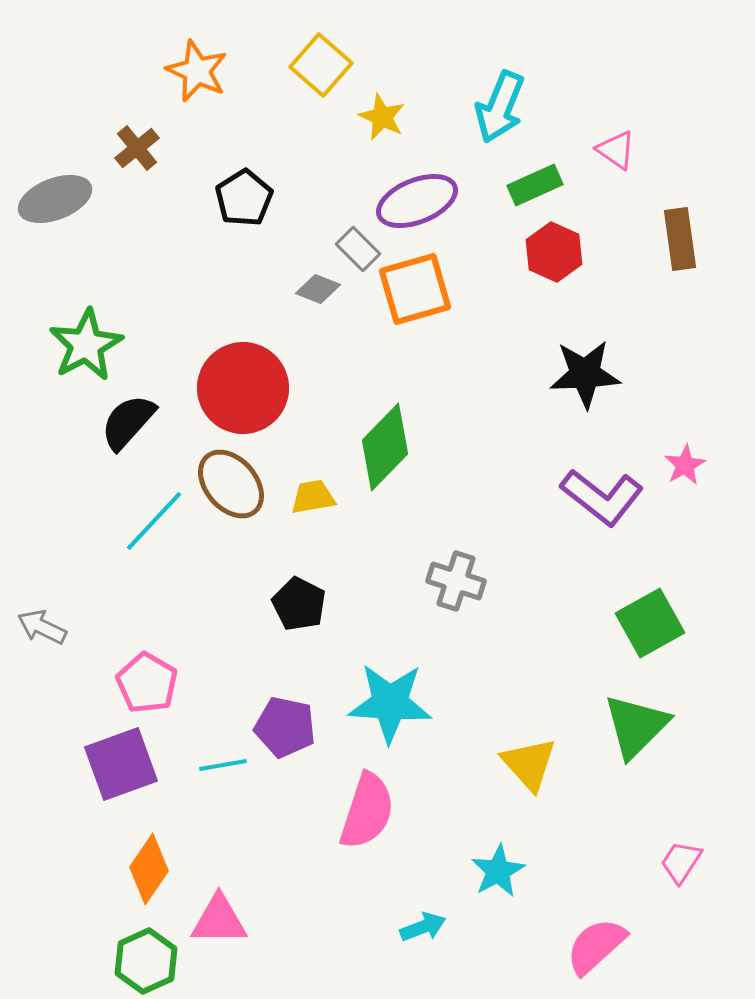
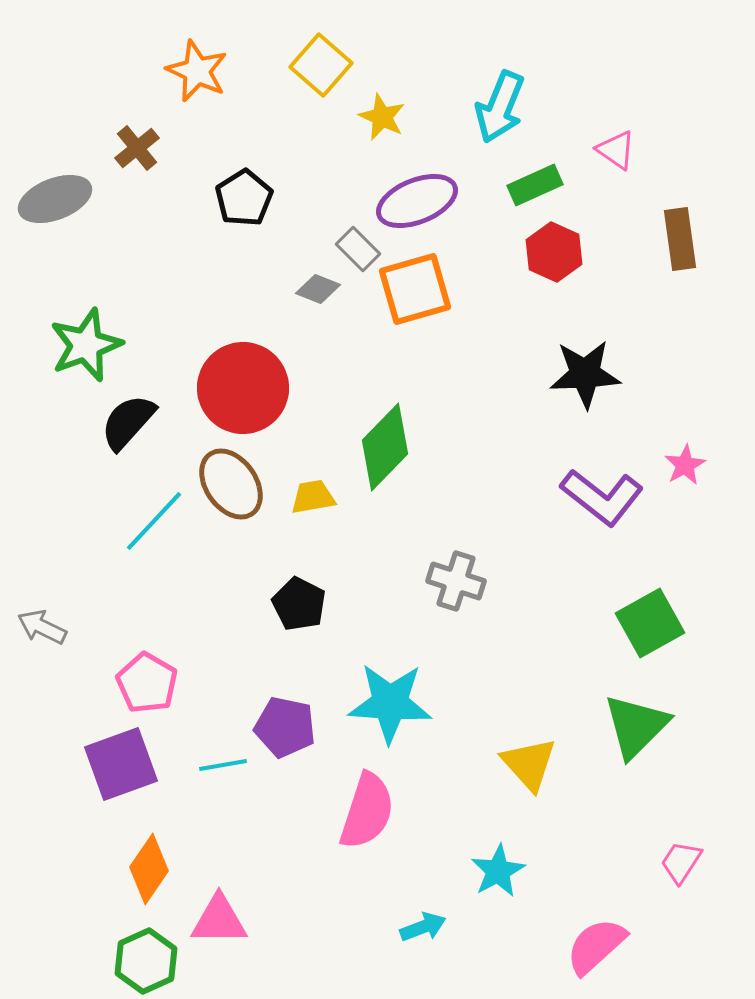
green star at (86, 345): rotated 8 degrees clockwise
brown ellipse at (231, 484): rotated 6 degrees clockwise
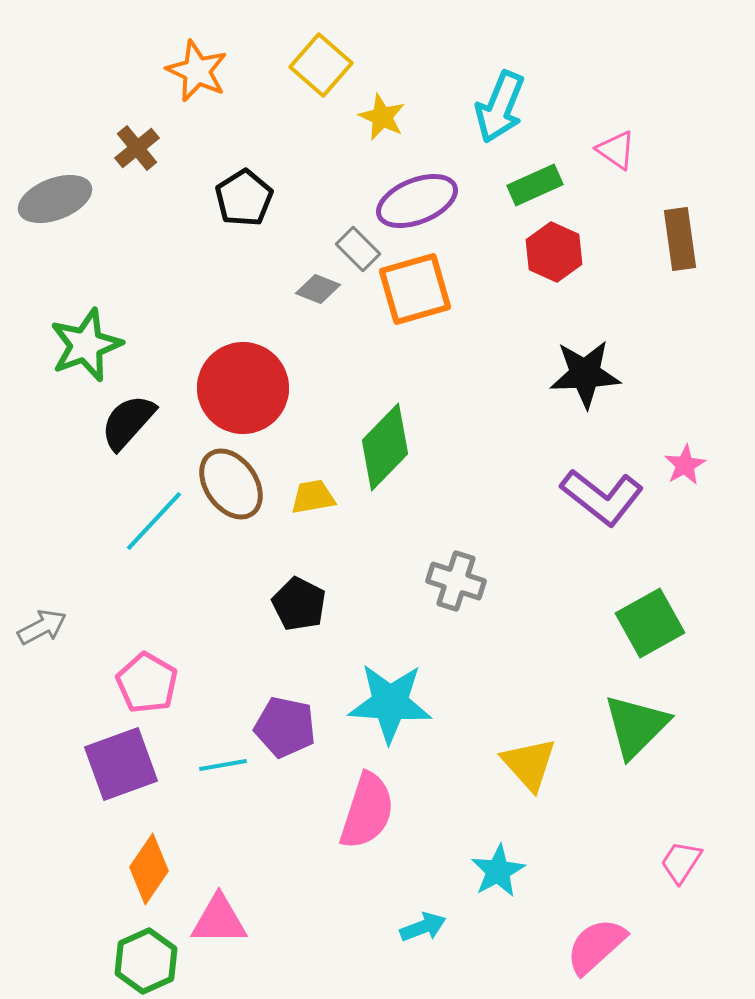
gray arrow at (42, 627): rotated 126 degrees clockwise
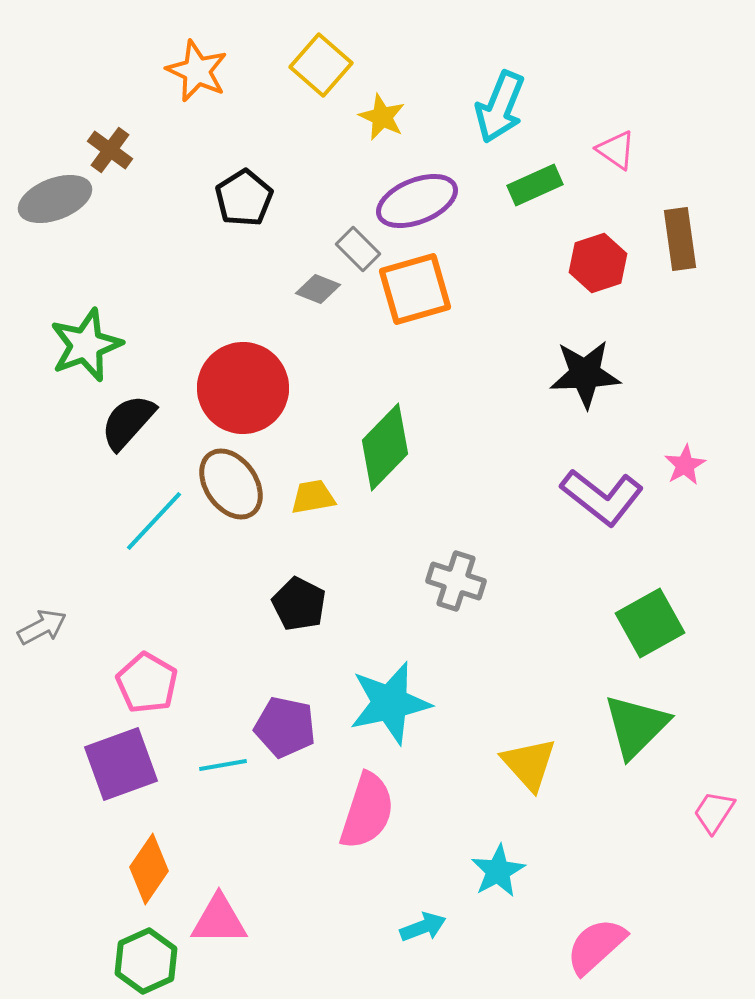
brown cross at (137, 148): moved 27 px left, 2 px down; rotated 15 degrees counterclockwise
red hexagon at (554, 252): moved 44 px right, 11 px down; rotated 18 degrees clockwise
cyan star at (390, 703): rotated 16 degrees counterclockwise
pink trapezoid at (681, 862): moved 33 px right, 50 px up
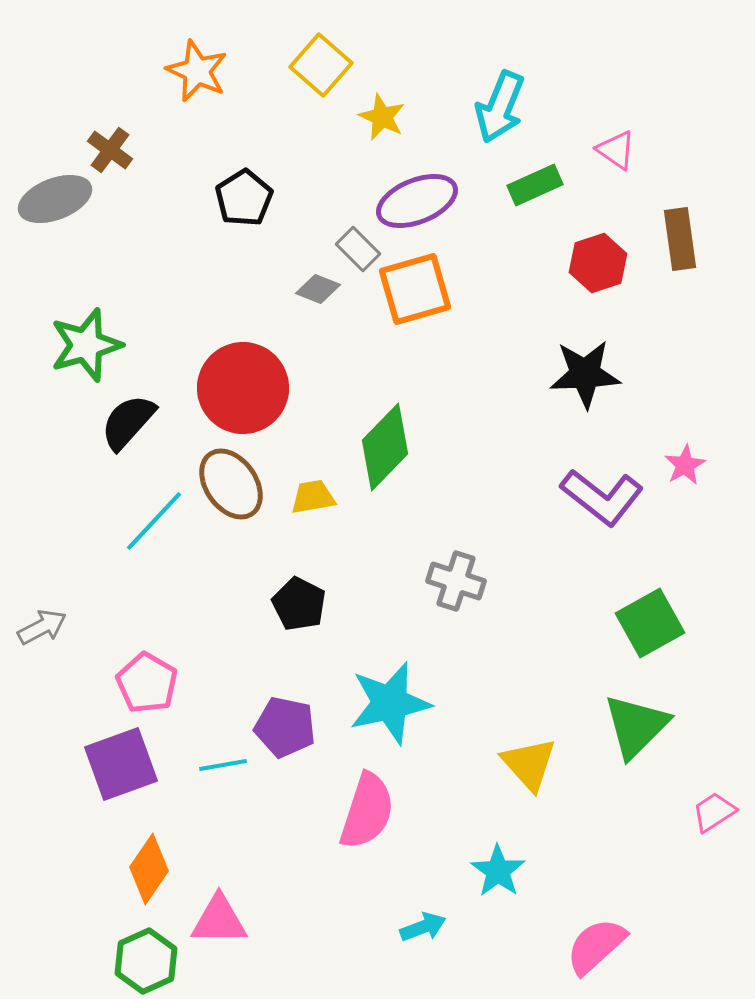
green star at (86, 345): rotated 4 degrees clockwise
pink trapezoid at (714, 812): rotated 24 degrees clockwise
cyan star at (498, 871): rotated 8 degrees counterclockwise
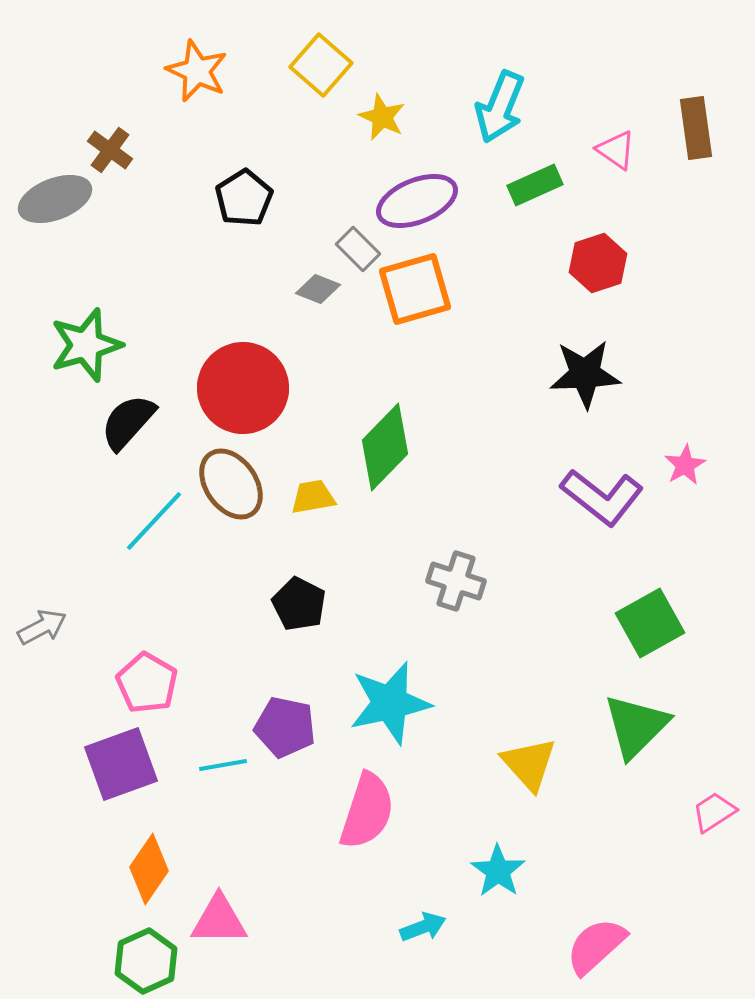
brown rectangle at (680, 239): moved 16 px right, 111 px up
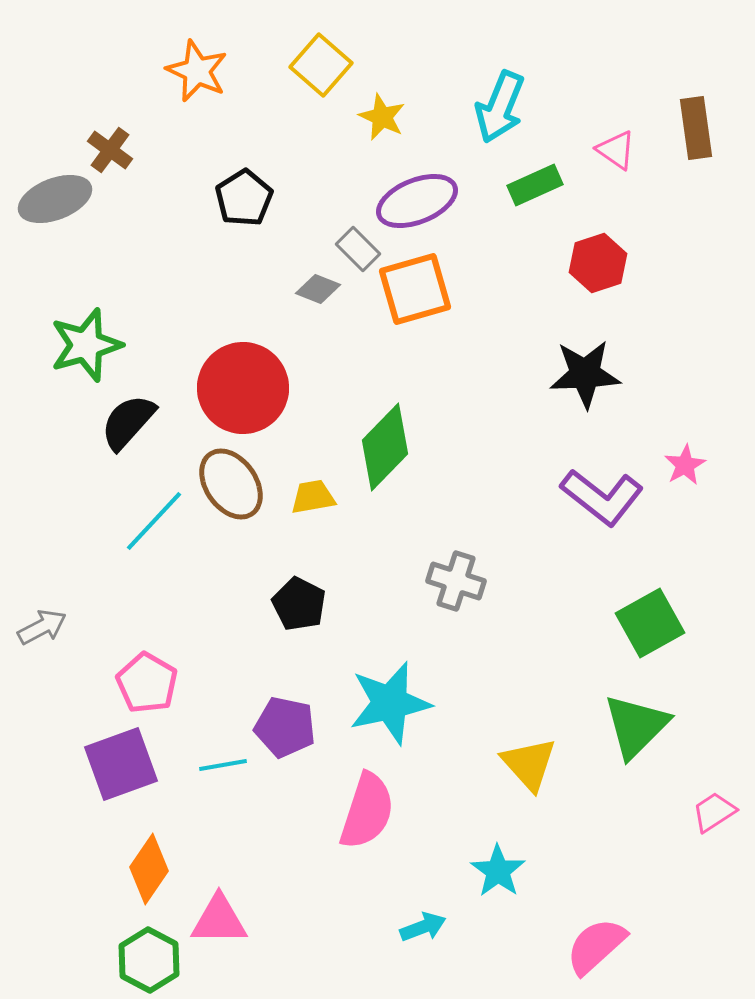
green hexagon at (146, 961): moved 3 px right, 1 px up; rotated 8 degrees counterclockwise
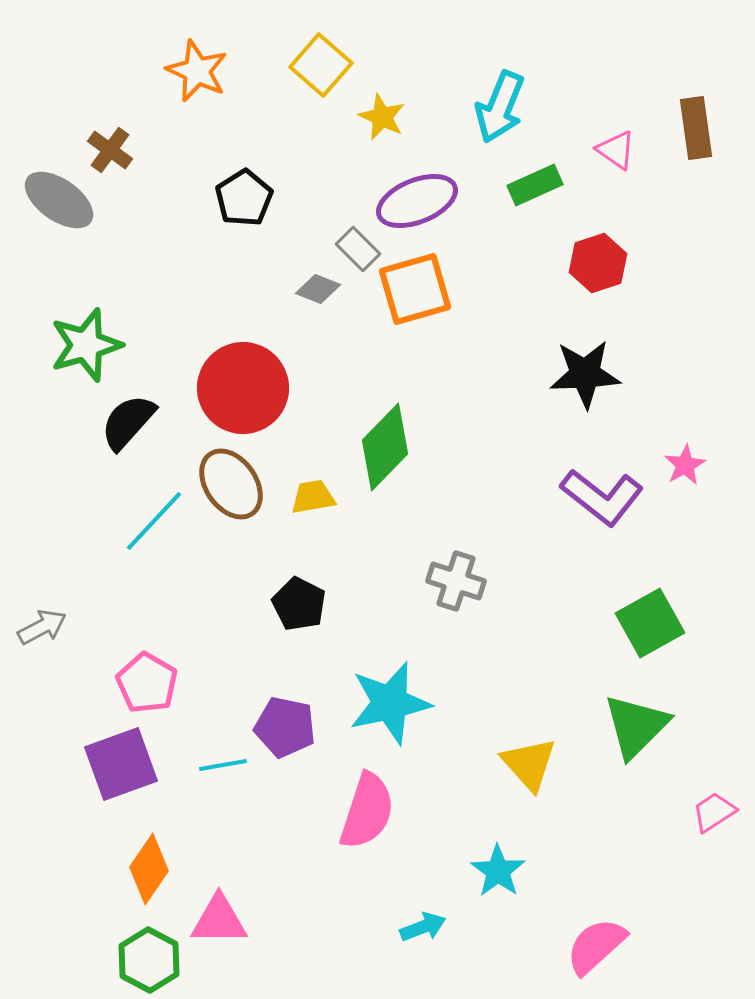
gray ellipse at (55, 199): moved 4 px right, 1 px down; rotated 56 degrees clockwise
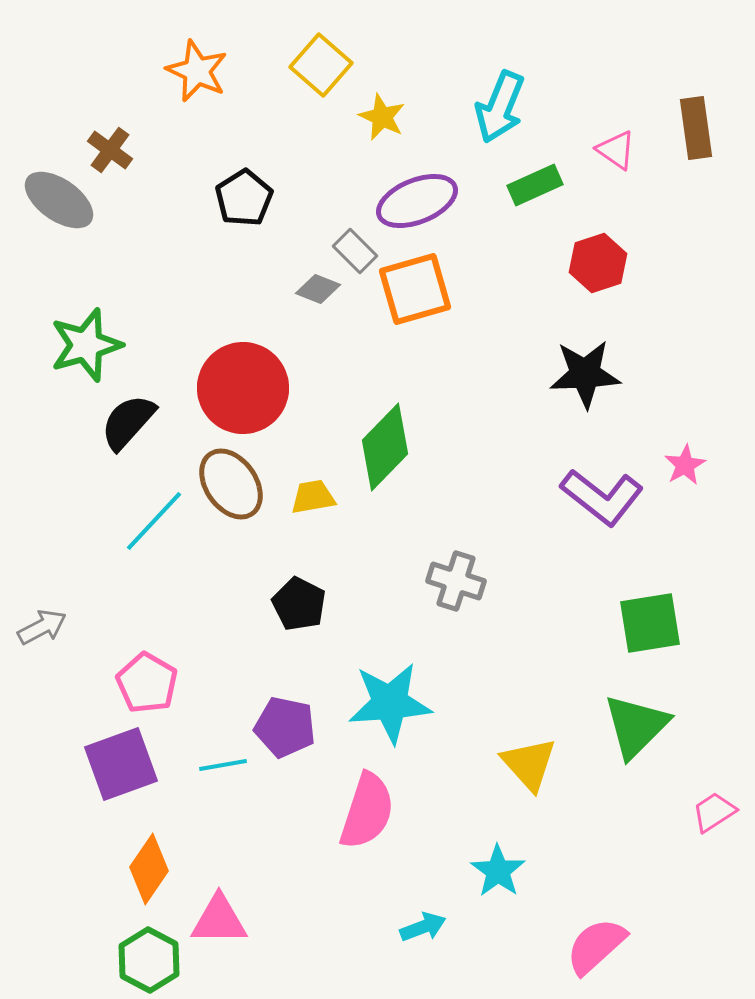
gray rectangle at (358, 249): moved 3 px left, 2 px down
green square at (650, 623): rotated 20 degrees clockwise
cyan star at (390, 703): rotated 8 degrees clockwise
